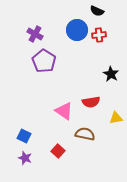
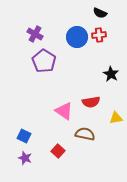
black semicircle: moved 3 px right, 2 px down
blue circle: moved 7 px down
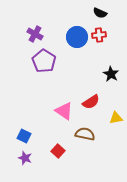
red semicircle: rotated 24 degrees counterclockwise
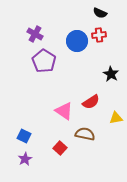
blue circle: moved 4 px down
red square: moved 2 px right, 3 px up
purple star: moved 1 px down; rotated 24 degrees clockwise
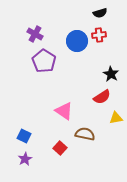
black semicircle: rotated 40 degrees counterclockwise
red semicircle: moved 11 px right, 5 px up
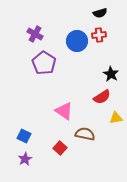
purple pentagon: moved 2 px down
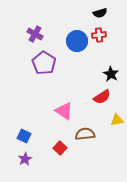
yellow triangle: moved 1 px right, 2 px down
brown semicircle: rotated 18 degrees counterclockwise
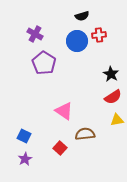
black semicircle: moved 18 px left, 3 px down
red semicircle: moved 11 px right
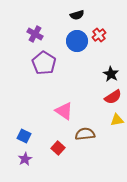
black semicircle: moved 5 px left, 1 px up
red cross: rotated 32 degrees counterclockwise
red square: moved 2 px left
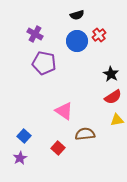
purple pentagon: rotated 20 degrees counterclockwise
blue square: rotated 16 degrees clockwise
purple star: moved 5 px left, 1 px up
